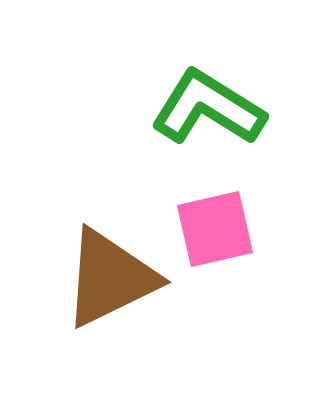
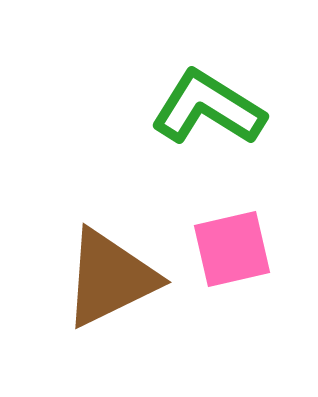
pink square: moved 17 px right, 20 px down
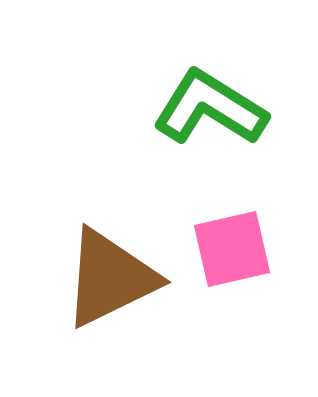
green L-shape: moved 2 px right
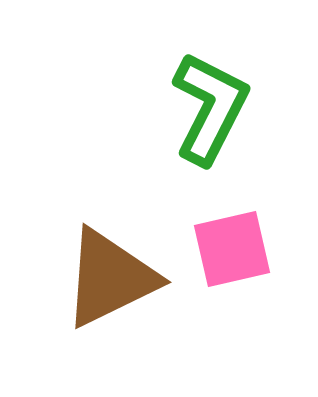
green L-shape: rotated 85 degrees clockwise
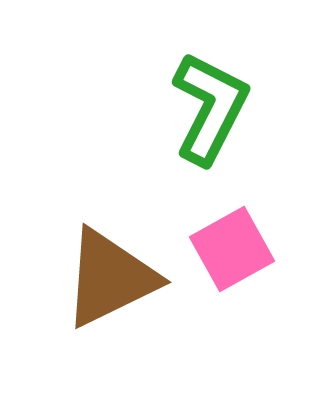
pink square: rotated 16 degrees counterclockwise
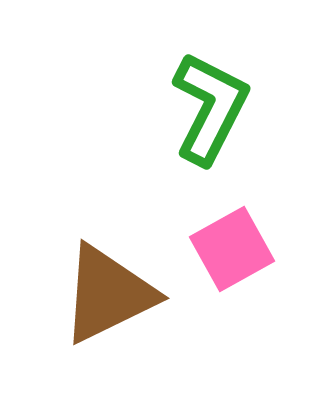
brown triangle: moved 2 px left, 16 px down
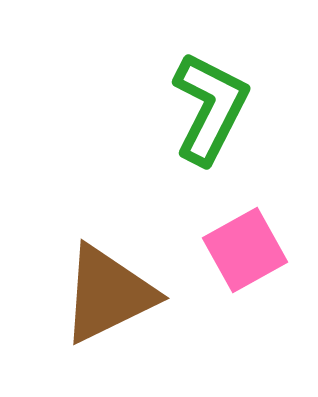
pink square: moved 13 px right, 1 px down
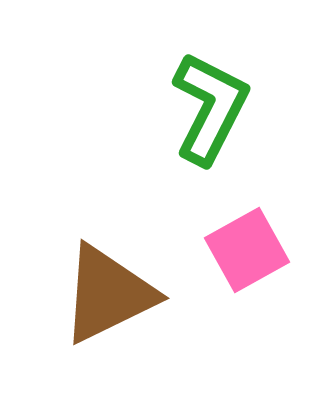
pink square: moved 2 px right
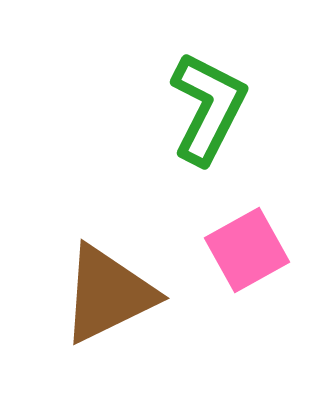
green L-shape: moved 2 px left
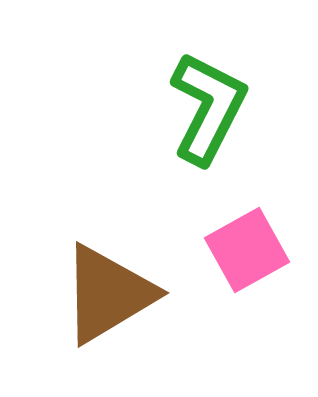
brown triangle: rotated 5 degrees counterclockwise
